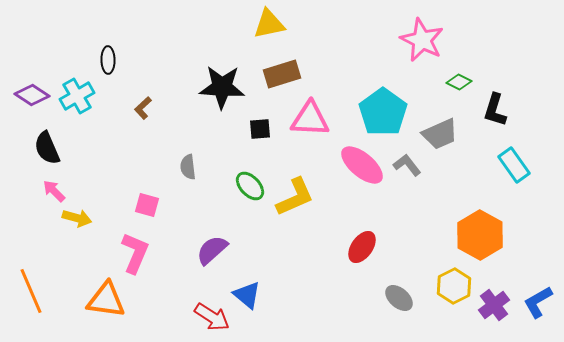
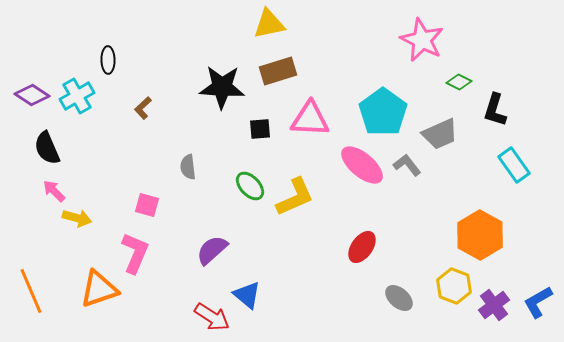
brown rectangle: moved 4 px left, 3 px up
yellow hexagon: rotated 12 degrees counterclockwise
orange triangle: moved 7 px left, 11 px up; rotated 27 degrees counterclockwise
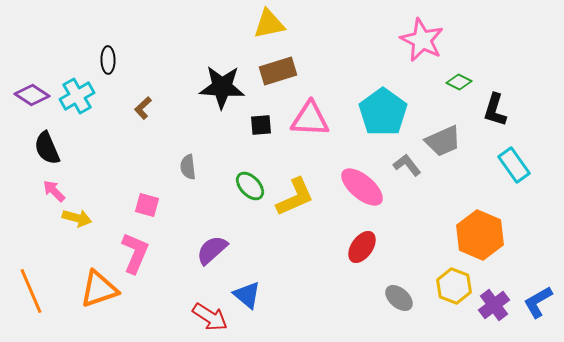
black square: moved 1 px right, 4 px up
gray trapezoid: moved 3 px right, 7 px down
pink ellipse: moved 22 px down
orange hexagon: rotated 6 degrees counterclockwise
red arrow: moved 2 px left
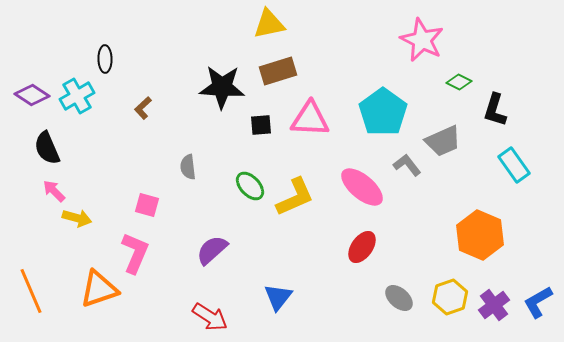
black ellipse: moved 3 px left, 1 px up
yellow hexagon: moved 4 px left, 11 px down; rotated 20 degrees clockwise
blue triangle: moved 31 px right, 2 px down; rotated 28 degrees clockwise
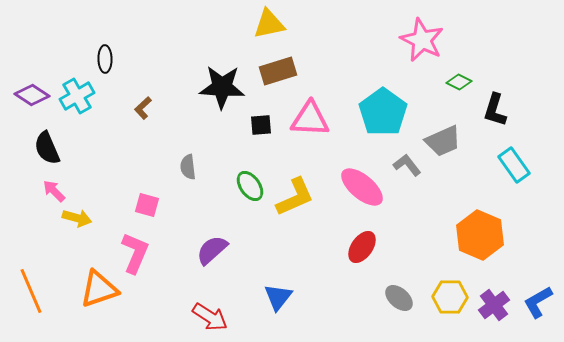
green ellipse: rotated 8 degrees clockwise
yellow hexagon: rotated 20 degrees clockwise
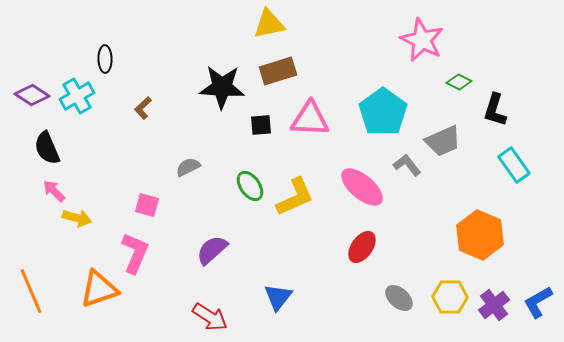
gray semicircle: rotated 70 degrees clockwise
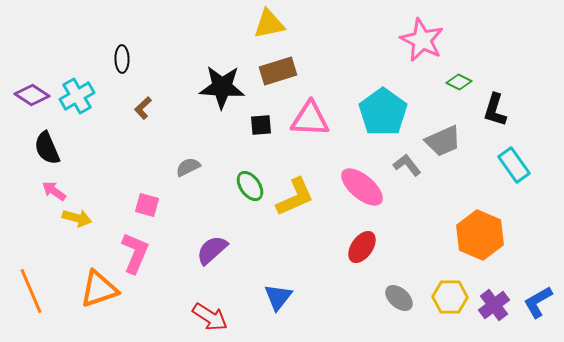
black ellipse: moved 17 px right
pink arrow: rotated 10 degrees counterclockwise
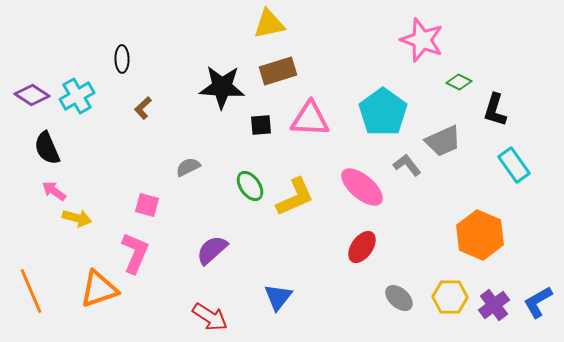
pink star: rotated 6 degrees counterclockwise
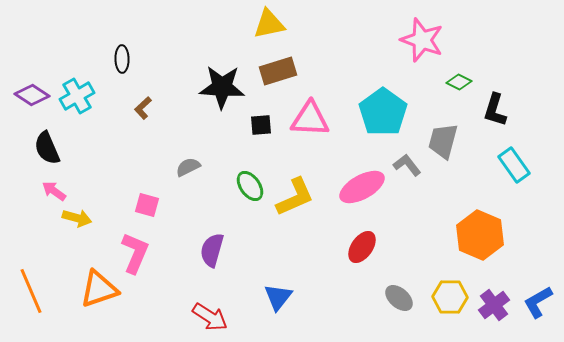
gray trapezoid: rotated 129 degrees clockwise
pink ellipse: rotated 69 degrees counterclockwise
purple semicircle: rotated 32 degrees counterclockwise
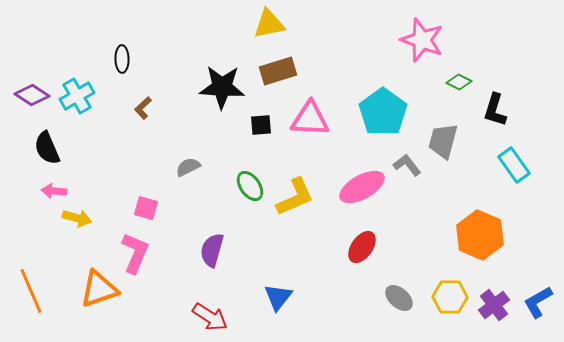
pink arrow: rotated 30 degrees counterclockwise
pink square: moved 1 px left, 3 px down
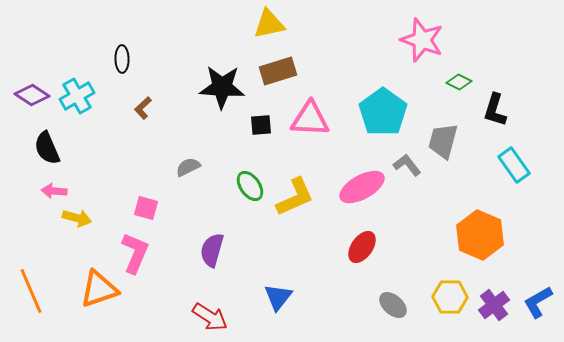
gray ellipse: moved 6 px left, 7 px down
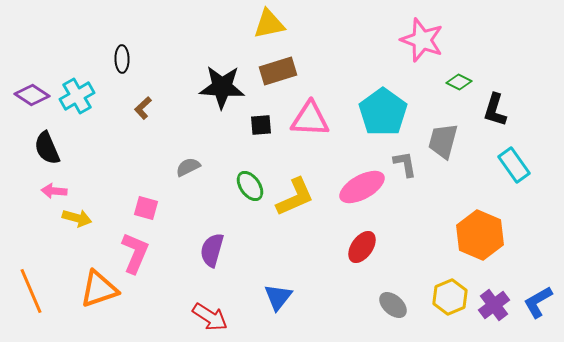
gray L-shape: moved 2 px left, 1 px up; rotated 28 degrees clockwise
yellow hexagon: rotated 24 degrees counterclockwise
